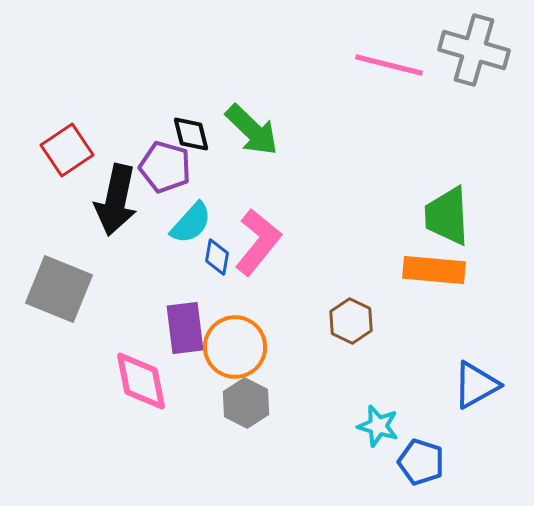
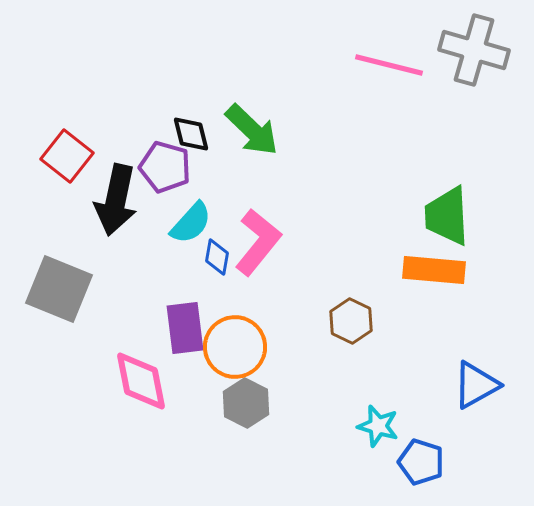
red square: moved 6 px down; rotated 18 degrees counterclockwise
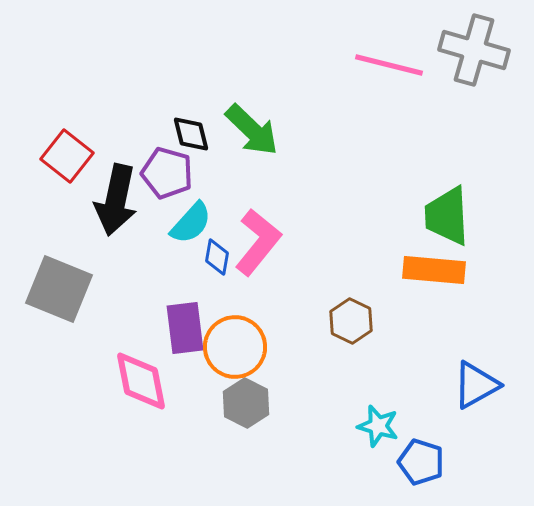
purple pentagon: moved 2 px right, 6 px down
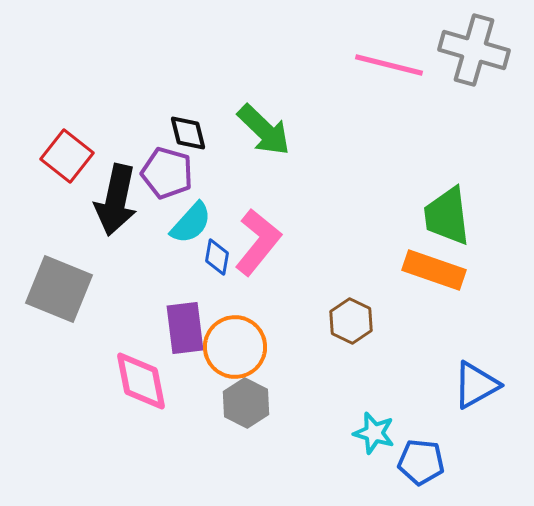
green arrow: moved 12 px right
black diamond: moved 3 px left, 1 px up
green trapezoid: rotated 4 degrees counterclockwise
orange rectangle: rotated 14 degrees clockwise
cyan star: moved 4 px left, 7 px down
blue pentagon: rotated 12 degrees counterclockwise
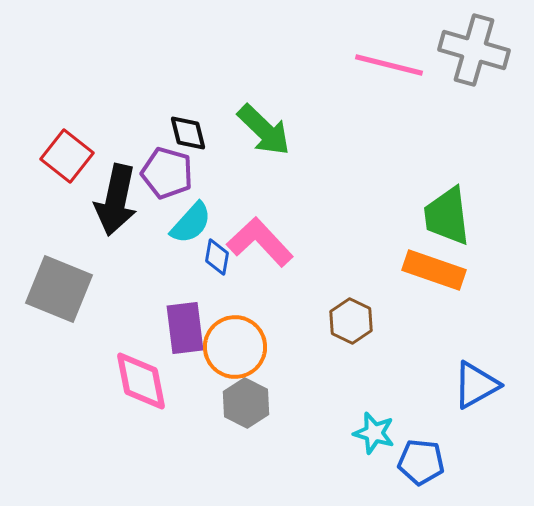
pink L-shape: moved 2 px right; rotated 82 degrees counterclockwise
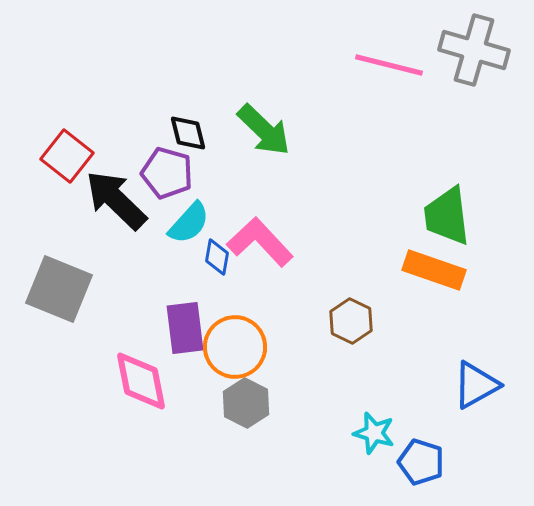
black arrow: rotated 122 degrees clockwise
cyan semicircle: moved 2 px left
blue pentagon: rotated 12 degrees clockwise
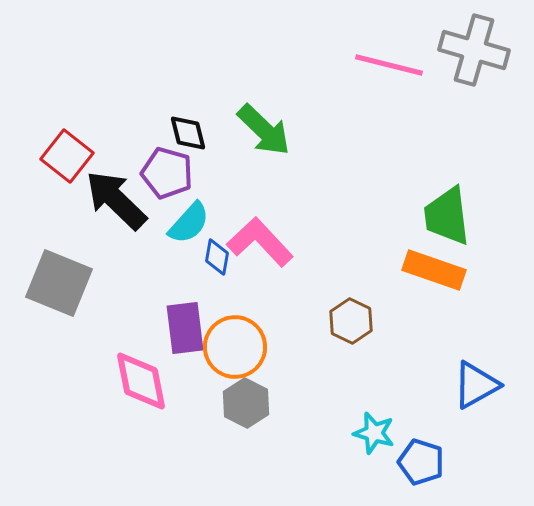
gray square: moved 6 px up
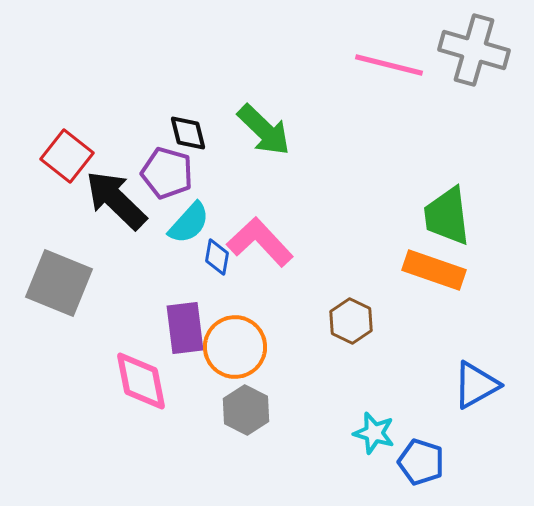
gray hexagon: moved 7 px down
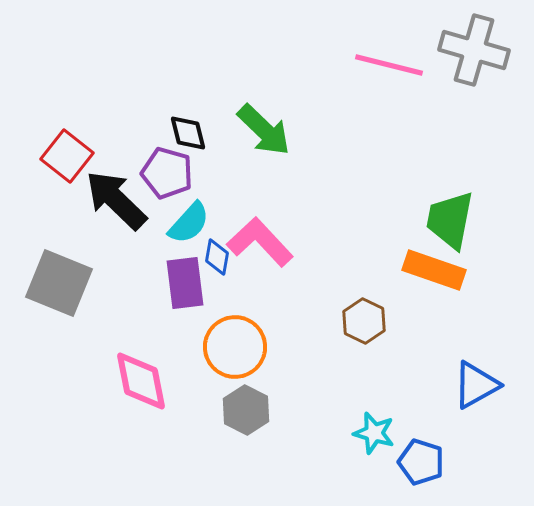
green trapezoid: moved 3 px right, 4 px down; rotated 18 degrees clockwise
brown hexagon: moved 13 px right
purple rectangle: moved 45 px up
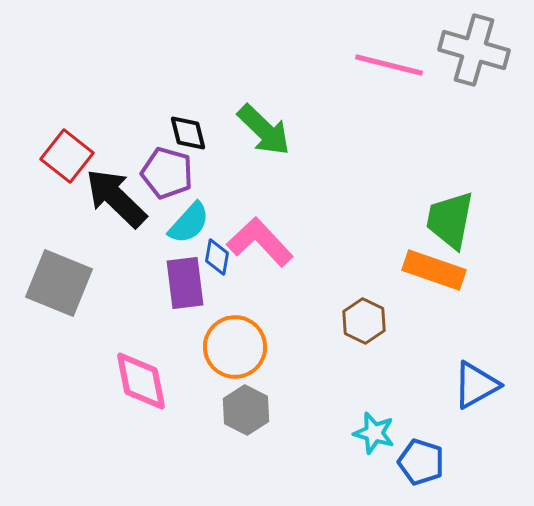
black arrow: moved 2 px up
